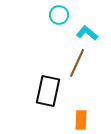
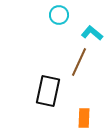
cyan L-shape: moved 5 px right
brown line: moved 2 px right, 1 px up
orange rectangle: moved 3 px right, 2 px up
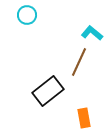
cyan circle: moved 32 px left
black rectangle: rotated 40 degrees clockwise
orange rectangle: rotated 12 degrees counterclockwise
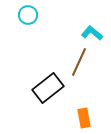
cyan circle: moved 1 px right
black rectangle: moved 3 px up
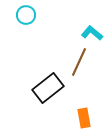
cyan circle: moved 2 px left
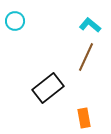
cyan circle: moved 11 px left, 6 px down
cyan L-shape: moved 2 px left, 8 px up
brown line: moved 7 px right, 5 px up
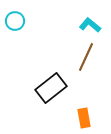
black rectangle: moved 3 px right
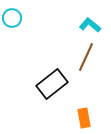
cyan circle: moved 3 px left, 3 px up
black rectangle: moved 1 px right, 4 px up
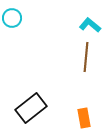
brown line: rotated 20 degrees counterclockwise
black rectangle: moved 21 px left, 24 px down
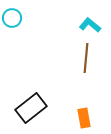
brown line: moved 1 px down
